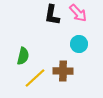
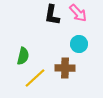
brown cross: moved 2 px right, 3 px up
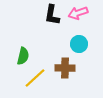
pink arrow: rotated 114 degrees clockwise
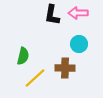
pink arrow: rotated 18 degrees clockwise
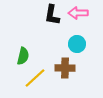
cyan circle: moved 2 px left
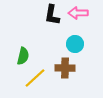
cyan circle: moved 2 px left
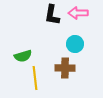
green semicircle: rotated 60 degrees clockwise
yellow line: rotated 55 degrees counterclockwise
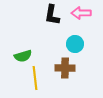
pink arrow: moved 3 px right
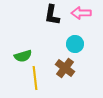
brown cross: rotated 36 degrees clockwise
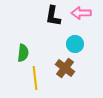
black L-shape: moved 1 px right, 1 px down
green semicircle: moved 3 px up; rotated 66 degrees counterclockwise
